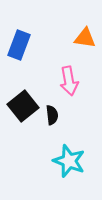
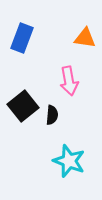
blue rectangle: moved 3 px right, 7 px up
black semicircle: rotated 12 degrees clockwise
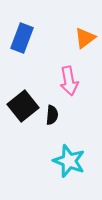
orange triangle: rotated 45 degrees counterclockwise
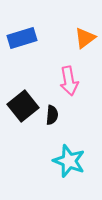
blue rectangle: rotated 52 degrees clockwise
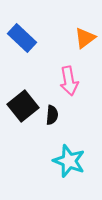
blue rectangle: rotated 60 degrees clockwise
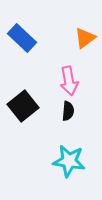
black semicircle: moved 16 px right, 4 px up
cyan star: rotated 12 degrees counterclockwise
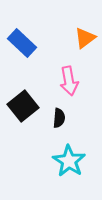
blue rectangle: moved 5 px down
black semicircle: moved 9 px left, 7 px down
cyan star: rotated 24 degrees clockwise
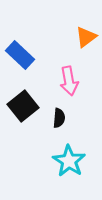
orange triangle: moved 1 px right, 1 px up
blue rectangle: moved 2 px left, 12 px down
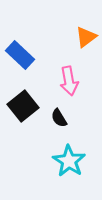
black semicircle: rotated 144 degrees clockwise
